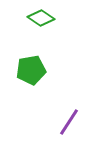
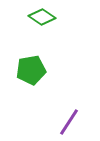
green diamond: moved 1 px right, 1 px up
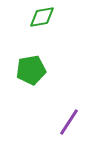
green diamond: rotated 44 degrees counterclockwise
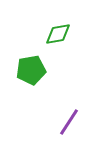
green diamond: moved 16 px right, 17 px down
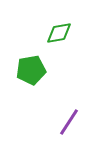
green diamond: moved 1 px right, 1 px up
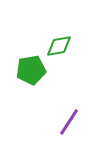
green diamond: moved 13 px down
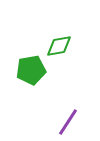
purple line: moved 1 px left
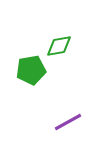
purple line: rotated 28 degrees clockwise
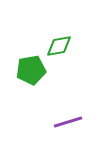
purple line: rotated 12 degrees clockwise
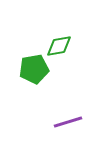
green pentagon: moved 3 px right, 1 px up
